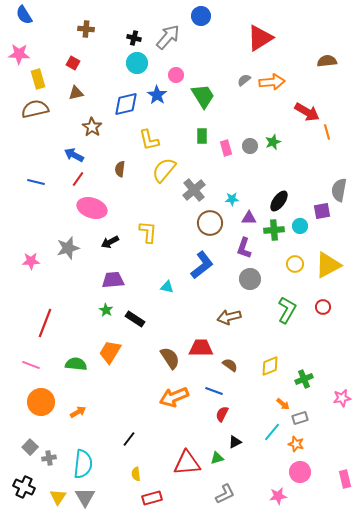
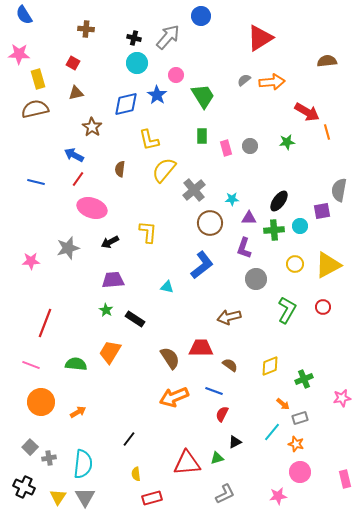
green star at (273, 142): moved 14 px right; rotated 14 degrees clockwise
gray circle at (250, 279): moved 6 px right
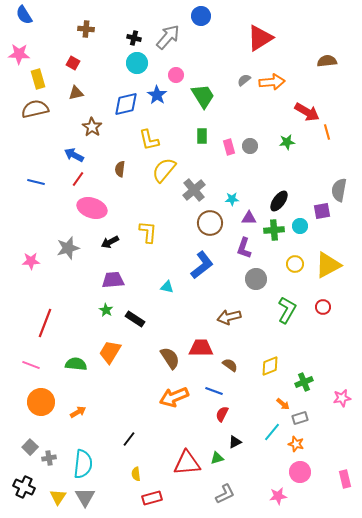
pink rectangle at (226, 148): moved 3 px right, 1 px up
green cross at (304, 379): moved 3 px down
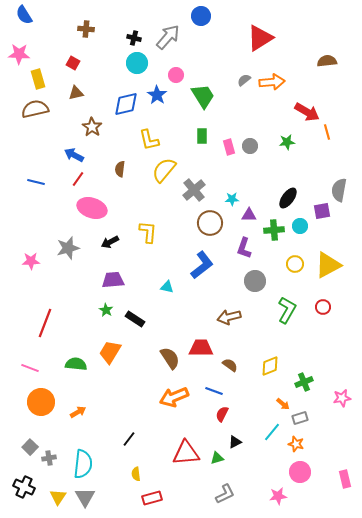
black ellipse at (279, 201): moved 9 px right, 3 px up
purple triangle at (249, 218): moved 3 px up
gray circle at (256, 279): moved 1 px left, 2 px down
pink line at (31, 365): moved 1 px left, 3 px down
red triangle at (187, 463): moved 1 px left, 10 px up
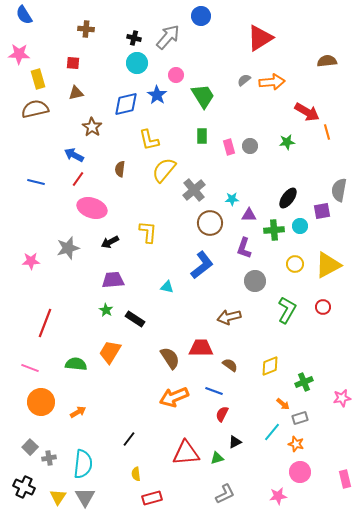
red square at (73, 63): rotated 24 degrees counterclockwise
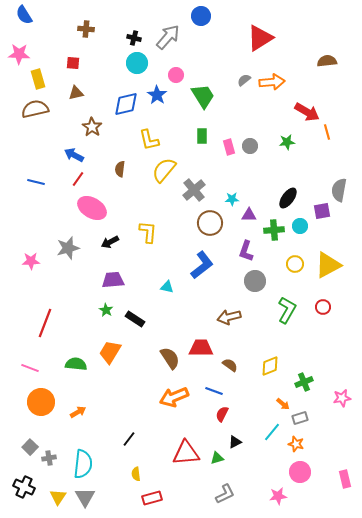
pink ellipse at (92, 208): rotated 12 degrees clockwise
purple L-shape at (244, 248): moved 2 px right, 3 px down
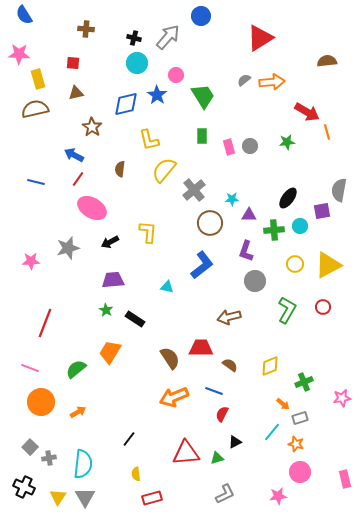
green semicircle at (76, 364): moved 5 px down; rotated 45 degrees counterclockwise
